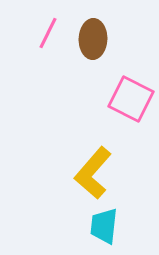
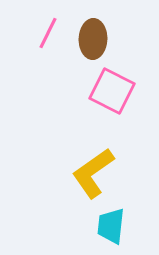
pink square: moved 19 px left, 8 px up
yellow L-shape: rotated 14 degrees clockwise
cyan trapezoid: moved 7 px right
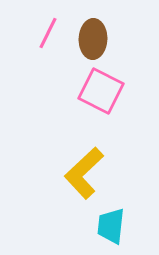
pink square: moved 11 px left
yellow L-shape: moved 9 px left; rotated 8 degrees counterclockwise
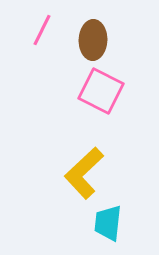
pink line: moved 6 px left, 3 px up
brown ellipse: moved 1 px down
cyan trapezoid: moved 3 px left, 3 px up
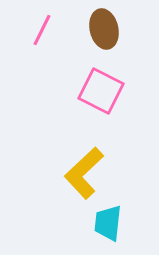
brown ellipse: moved 11 px right, 11 px up; rotated 15 degrees counterclockwise
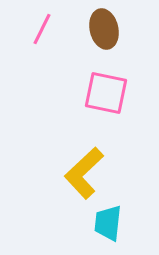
pink line: moved 1 px up
pink square: moved 5 px right, 2 px down; rotated 15 degrees counterclockwise
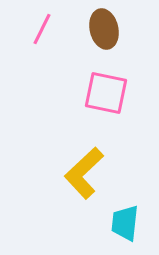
cyan trapezoid: moved 17 px right
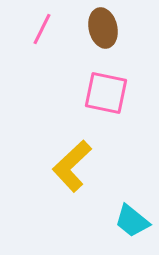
brown ellipse: moved 1 px left, 1 px up
yellow L-shape: moved 12 px left, 7 px up
cyan trapezoid: moved 7 px right, 2 px up; rotated 57 degrees counterclockwise
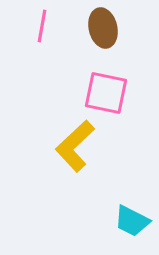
pink line: moved 3 px up; rotated 16 degrees counterclockwise
yellow L-shape: moved 3 px right, 20 px up
cyan trapezoid: rotated 12 degrees counterclockwise
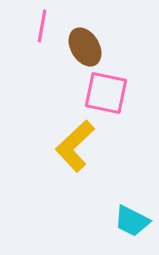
brown ellipse: moved 18 px left, 19 px down; rotated 18 degrees counterclockwise
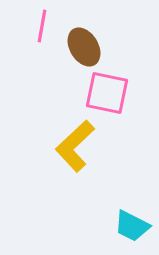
brown ellipse: moved 1 px left
pink square: moved 1 px right
cyan trapezoid: moved 5 px down
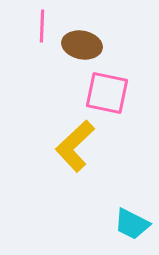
pink line: rotated 8 degrees counterclockwise
brown ellipse: moved 2 px left, 2 px up; rotated 48 degrees counterclockwise
cyan trapezoid: moved 2 px up
